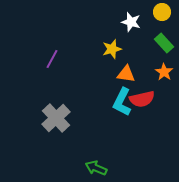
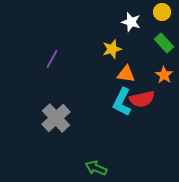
orange star: moved 3 px down
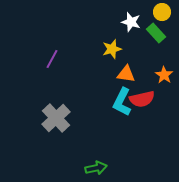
green rectangle: moved 8 px left, 10 px up
green arrow: rotated 145 degrees clockwise
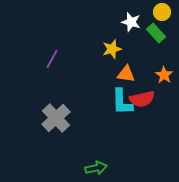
cyan L-shape: rotated 28 degrees counterclockwise
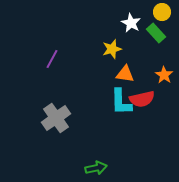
white star: moved 1 px down; rotated 12 degrees clockwise
orange triangle: moved 1 px left
cyan L-shape: moved 1 px left
gray cross: rotated 8 degrees clockwise
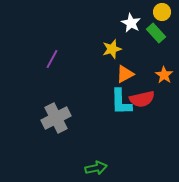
orange triangle: rotated 36 degrees counterclockwise
gray cross: rotated 8 degrees clockwise
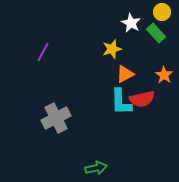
purple line: moved 9 px left, 7 px up
